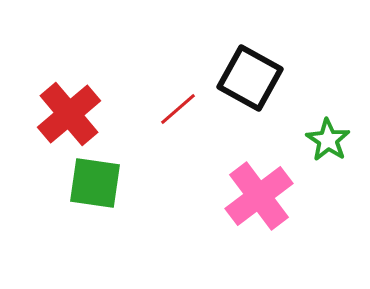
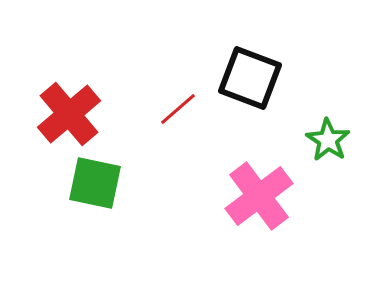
black square: rotated 8 degrees counterclockwise
green square: rotated 4 degrees clockwise
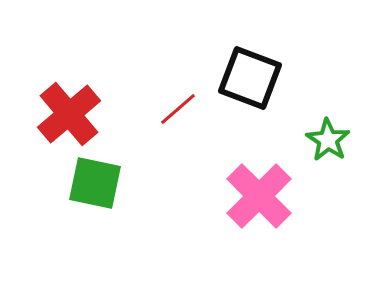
pink cross: rotated 8 degrees counterclockwise
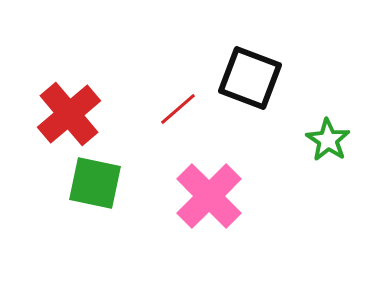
pink cross: moved 50 px left
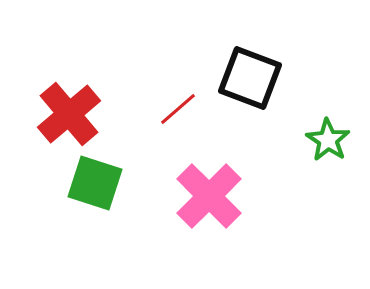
green square: rotated 6 degrees clockwise
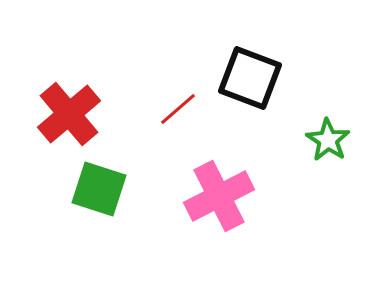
green square: moved 4 px right, 6 px down
pink cross: moved 10 px right; rotated 18 degrees clockwise
